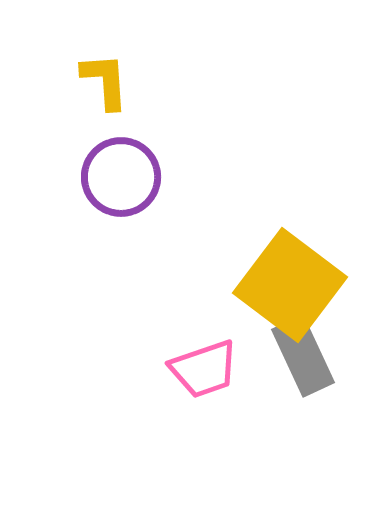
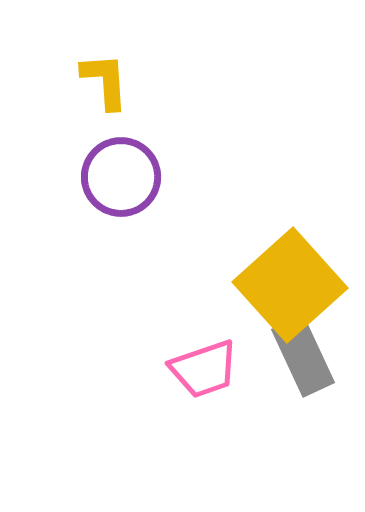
yellow square: rotated 11 degrees clockwise
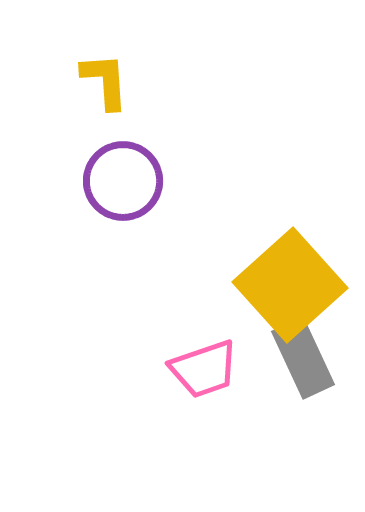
purple circle: moved 2 px right, 4 px down
gray rectangle: moved 2 px down
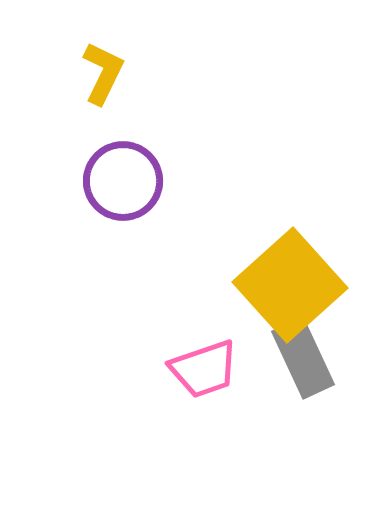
yellow L-shape: moved 2 px left, 8 px up; rotated 30 degrees clockwise
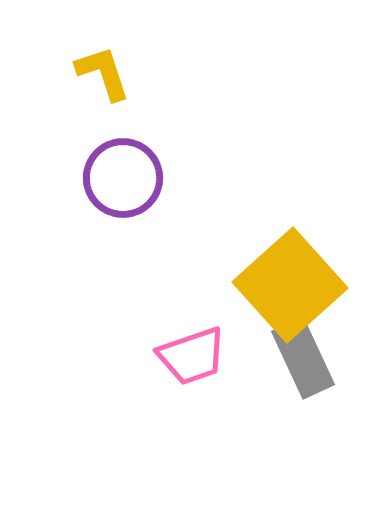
yellow L-shape: rotated 44 degrees counterclockwise
purple circle: moved 3 px up
pink trapezoid: moved 12 px left, 13 px up
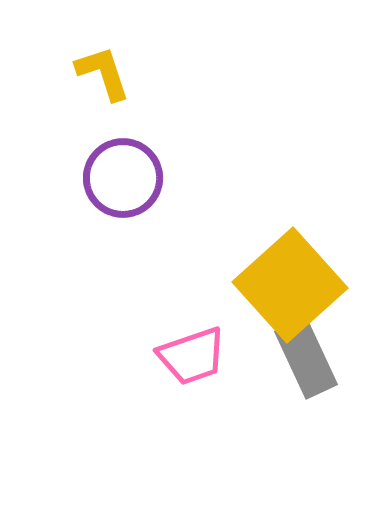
gray rectangle: moved 3 px right
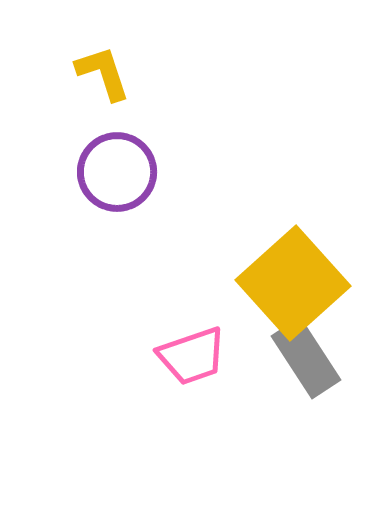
purple circle: moved 6 px left, 6 px up
yellow square: moved 3 px right, 2 px up
gray rectangle: rotated 8 degrees counterclockwise
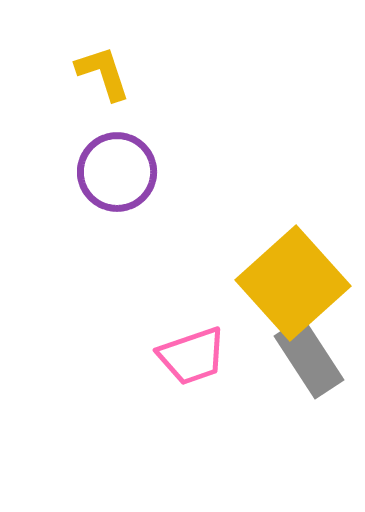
gray rectangle: moved 3 px right
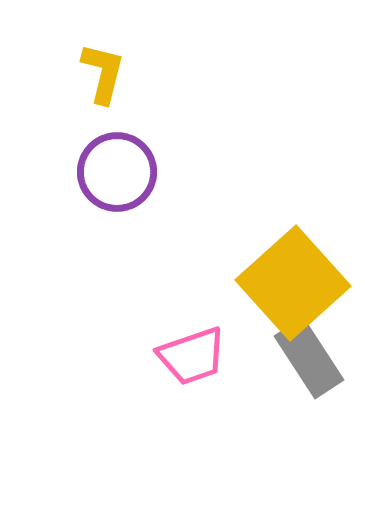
yellow L-shape: rotated 32 degrees clockwise
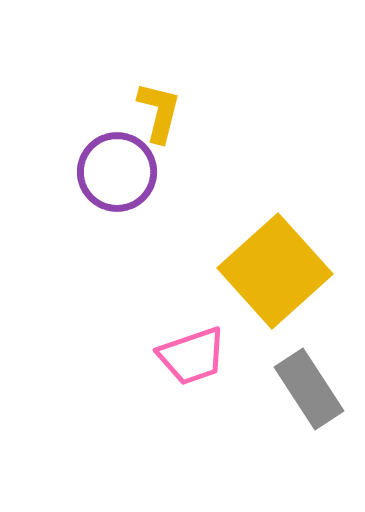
yellow L-shape: moved 56 px right, 39 px down
yellow square: moved 18 px left, 12 px up
gray rectangle: moved 31 px down
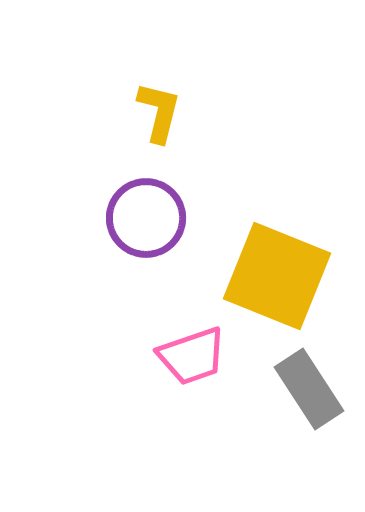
purple circle: moved 29 px right, 46 px down
yellow square: moved 2 px right, 5 px down; rotated 26 degrees counterclockwise
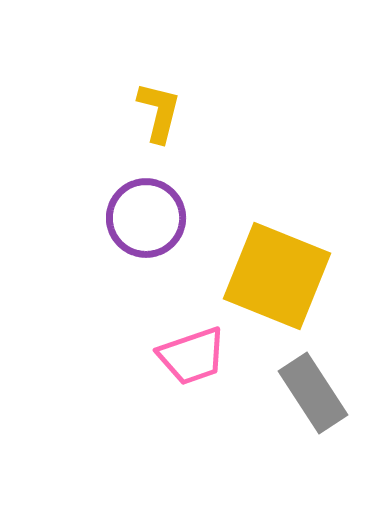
gray rectangle: moved 4 px right, 4 px down
